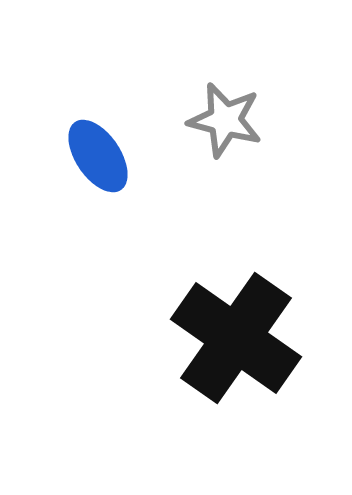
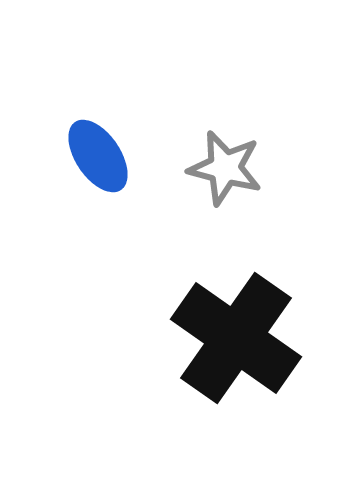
gray star: moved 48 px down
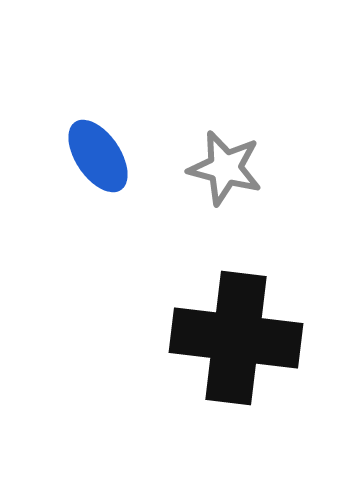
black cross: rotated 28 degrees counterclockwise
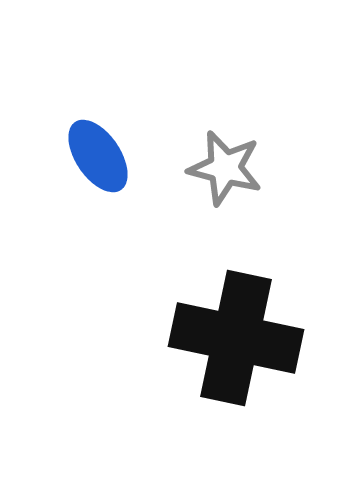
black cross: rotated 5 degrees clockwise
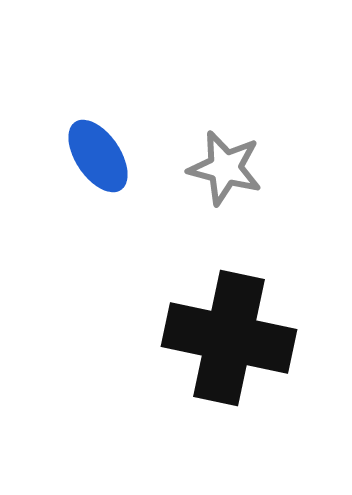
black cross: moved 7 px left
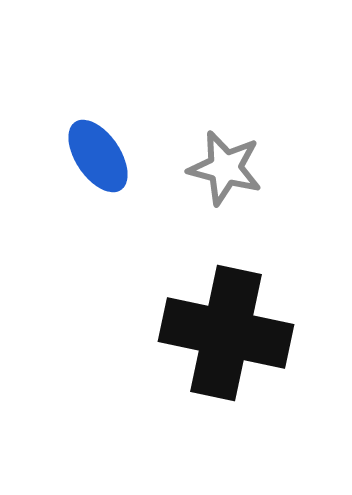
black cross: moved 3 px left, 5 px up
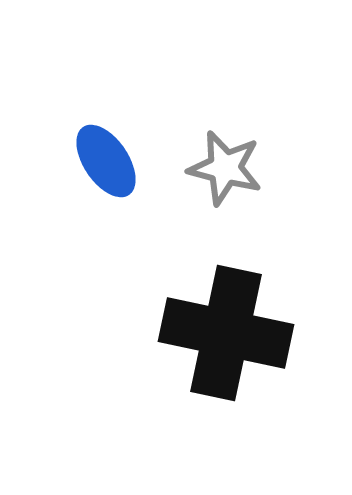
blue ellipse: moved 8 px right, 5 px down
